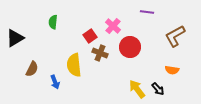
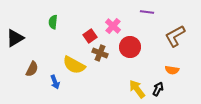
yellow semicircle: rotated 55 degrees counterclockwise
black arrow: rotated 112 degrees counterclockwise
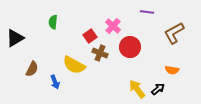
brown L-shape: moved 1 px left, 3 px up
black arrow: rotated 24 degrees clockwise
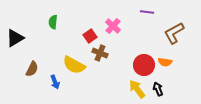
red circle: moved 14 px right, 18 px down
orange semicircle: moved 7 px left, 8 px up
black arrow: rotated 72 degrees counterclockwise
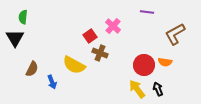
green semicircle: moved 30 px left, 5 px up
brown L-shape: moved 1 px right, 1 px down
black triangle: rotated 30 degrees counterclockwise
blue arrow: moved 3 px left
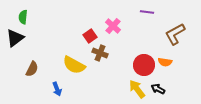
black triangle: rotated 24 degrees clockwise
blue arrow: moved 5 px right, 7 px down
black arrow: rotated 40 degrees counterclockwise
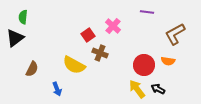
red square: moved 2 px left, 1 px up
orange semicircle: moved 3 px right, 1 px up
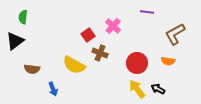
black triangle: moved 3 px down
red circle: moved 7 px left, 2 px up
brown semicircle: rotated 70 degrees clockwise
blue arrow: moved 4 px left
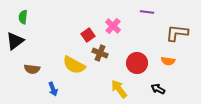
brown L-shape: moved 2 px right, 1 px up; rotated 35 degrees clockwise
yellow arrow: moved 18 px left
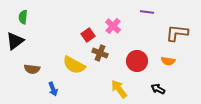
red circle: moved 2 px up
